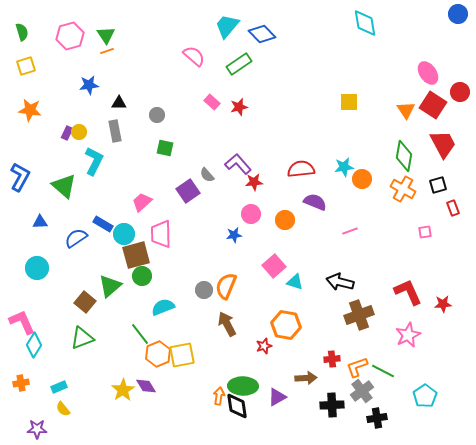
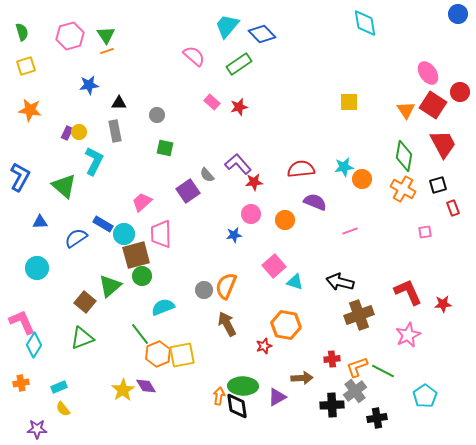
brown arrow at (306, 378): moved 4 px left
gray cross at (362, 391): moved 7 px left
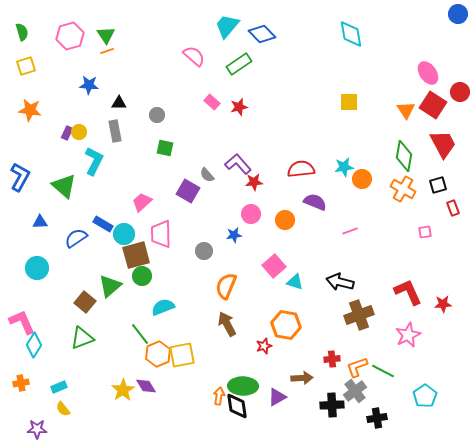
cyan diamond at (365, 23): moved 14 px left, 11 px down
blue star at (89, 85): rotated 12 degrees clockwise
purple square at (188, 191): rotated 25 degrees counterclockwise
gray circle at (204, 290): moved 39 px up
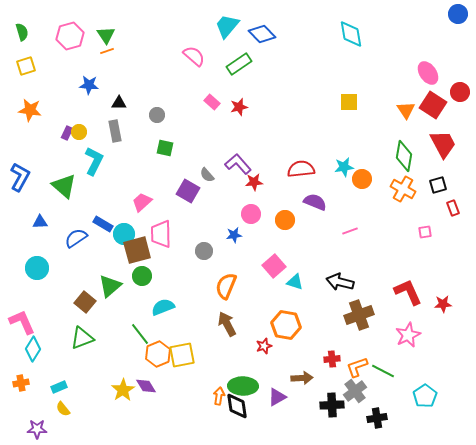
brown square at (136, 255): moved 1 px right, 5 px up
cyan diamond at (34, 345): moved 1 px left, 4 px down
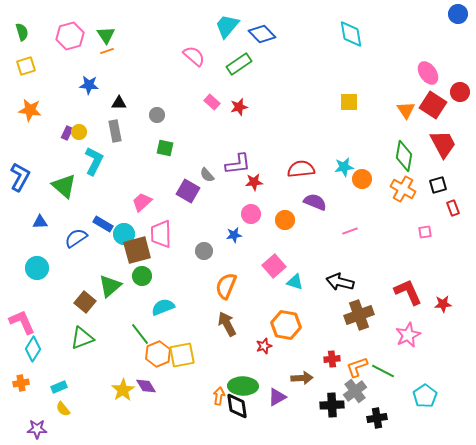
purple L-shape at (238, 164): rotated 124 degrees clockwise
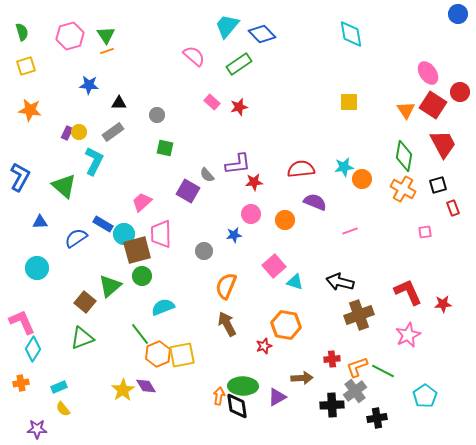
gray rectangle at (115, 131): moved 2 px left, 1 px down; rotated 65 degrees clockwise
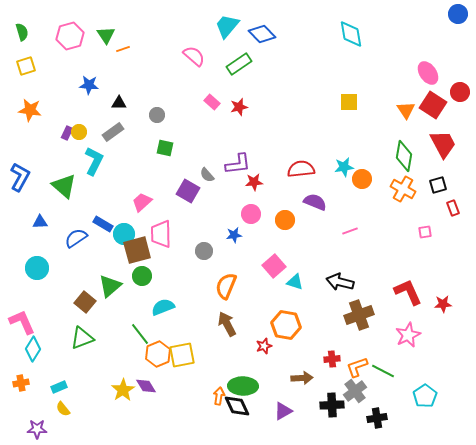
orange line at (107, 51): moved 16 px right, 2 px up
purple triangle at (277, 397): moved 6 px right, 14 px down
black diamond at (237, 406): rotated 16 degrees counterclockwise
